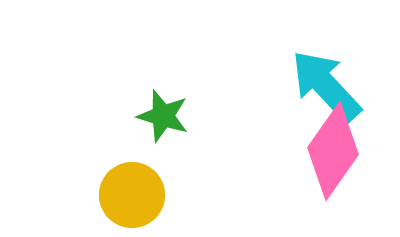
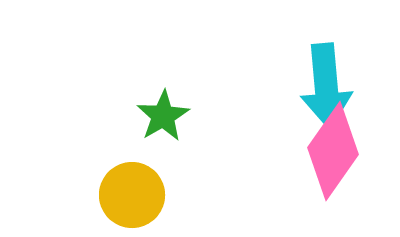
cyan arrow: rotated 142 degrees counterclockwise
green star: rotated 24 degrees clockwise
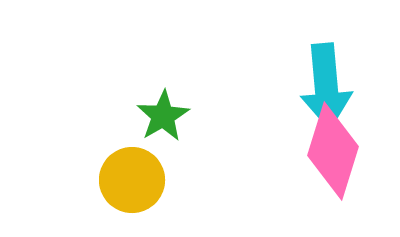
pink diamond: rotated 18 degrees counterclockwise
yellow circle: moved 15 px up
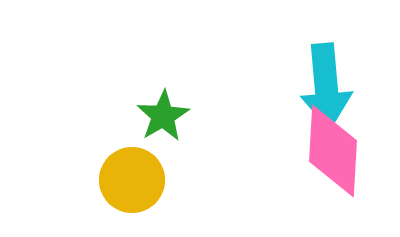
pink diamond: rotated 14 degrees counterclockwise
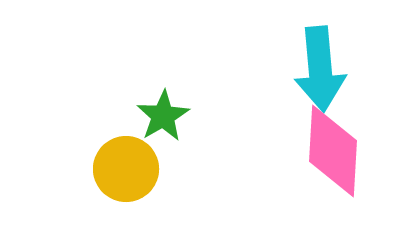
cyan arrow: moved 6 px left, 17 px up
yellow circle: moved 6 px left, 11 px up
